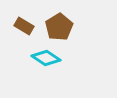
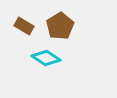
brown pentagon: moved 1 px right, 1 px up
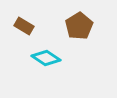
brown pentagon: moved 19 px right
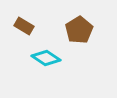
brown pentagon: moved 4 px down
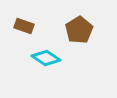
brown rectangle: rotated 12 degrees counterclockwise
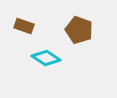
brown pentagon: rotated 20 degrees counterclockwise
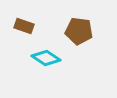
brown pentagon: moved 1 px down; rotated 12 degrees counterclockwise
